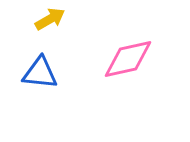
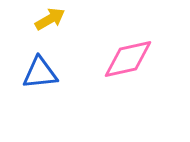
blue triangle: rotated 12 degrees counterclockwise
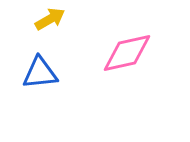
pink diamond: moved 1 px left, 6 px up
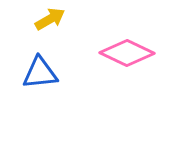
pink diamond: rotated 38 degrees clockwise
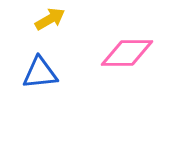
pink diamond: rotated 26 degrees counterclockwise
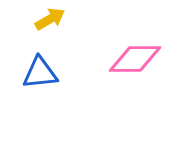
pink diamond: moved 8 px right, 6 px down
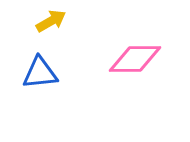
yellow arrow: moved 1 px right, 2 px down
